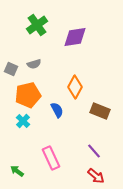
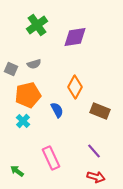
red arrow: moved 1 px down; rotated 24 degrees counterclockwise
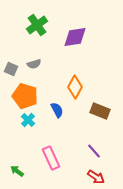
orange pentagon: moved 3 px left, 1 px down; rotated 30 degrees clockwise
cyan cross: moved 5 px right, 1 px up
red arrow: rotated 18 degrees clockwise
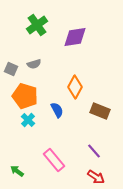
pink rectangle: moved 3 px right, 2 px down; rotated 15 degrees counterclockwise
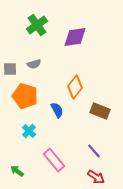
gray square: moved 1 px left; rotated 24 degrees counterclockwise
orange diamond: rotated 10 degrees clockwise
cyan cross: moved 1 px right, 11 px down
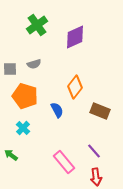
purple diamond: rotated 15 degrees counterclockwise
cyan cross: moved 6 px left, 3 px up
pink rectangle: moved 10 px right, 2 px down
green arrow: moved 6 px left, 16 px up
red arrow: rotated 48 degrees clockwise
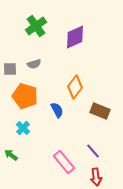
green cross: moved 1 px left, 1 px down
purple line: moved 1 px left
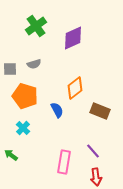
purple diamond: moved 2 px left, 1 px down
orange diamond: moved 1 px down; rotated 15 degrees clockwise
pink rectangle: rotated 50 degrees clockwise
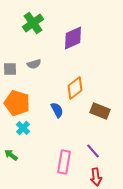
green cross: moved 3 px left, 3 px up
orange pentagon: moved 8 px left, 7 px down
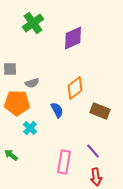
gray semicircle: moved 2 px left, 19 px down
orange pentagon: rotated 15 degrees counterclockwise
cyan cross: moved 7 px right
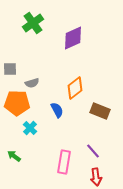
green arrow: moved 3 px right, 1 px down
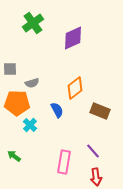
cyan cross: moved 3 px up
